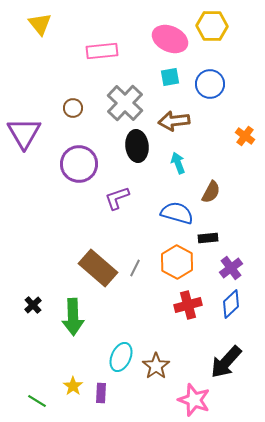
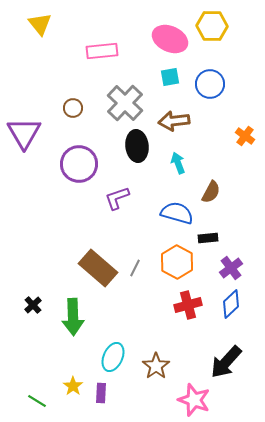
cyan ellipse: moved 8 px left
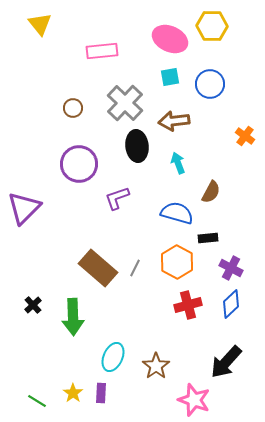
purple triangle: moved 75 px down; rotated 15 degrees clockwise
purple cross: rotated 25 degrees counterclockwise
yellow star: moved 7 px down
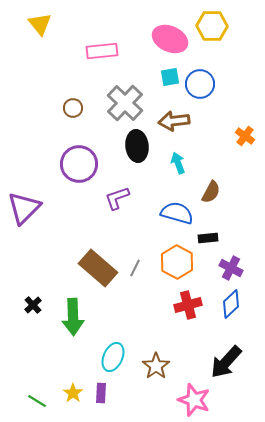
blue circle: moved 10 px left
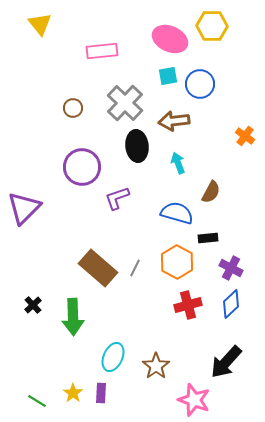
cyan square: moved 2 px left, 1 px up
purple circle: moved 3 px right, 3 px down
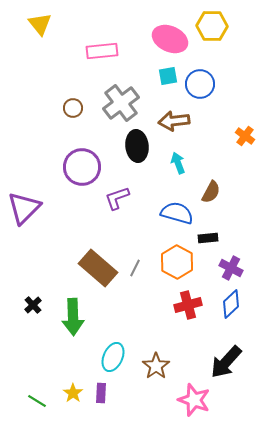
gray cross: moved 4 px left; rotated 9 degrees clockwise
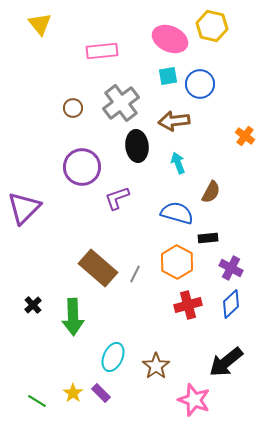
yellow hexagon: rotated 12 degrees clockwise
gray line: moved 6 px down
black arrow: rotated 9 degrees clockwise
purple rectangle: rotated 48 degrees counterclockwise
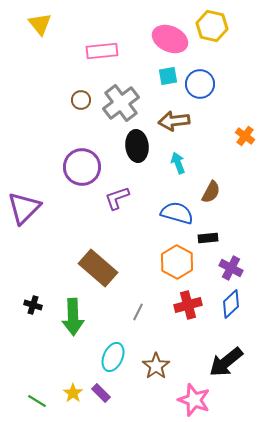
brown circle: moved 8 px right, 8 px up
gray line: moved 3 px right, 38 px down
black cross: rotated 30 degrees counterclockwise
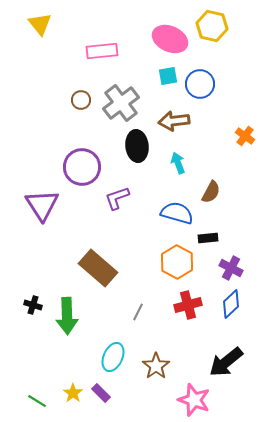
purple triangle: moved 18 px right, 3 px up; rotated 18 degrees counterclockwise
green arrow: moved 6 px left, 1 px up
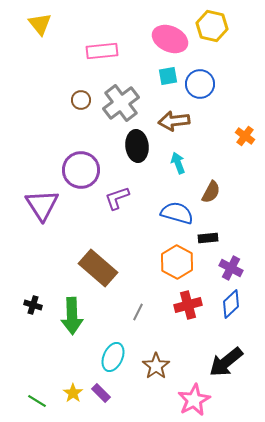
purple circle: moved 1 px left, 3 px down
green arrow: moved 5 px right
pink star: rotated 24 degrees clockwise
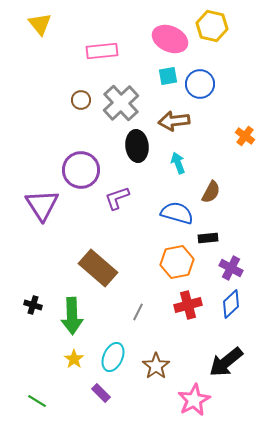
gray cross: rotated 6 degrees counterclockwise
orange hexagon: rotated 20 degrees clockwise
yellow star: moved 1 px right, 34 px up
